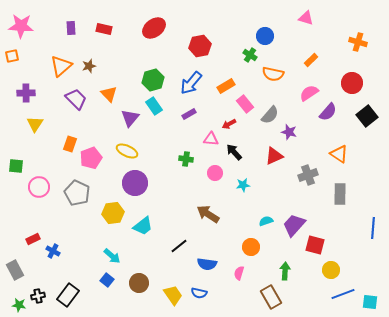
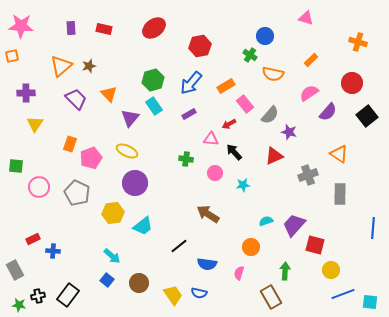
blue cross at (53, 251): rotated 24 degrees counterclockwise
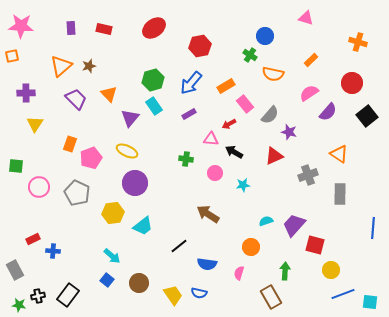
black arrow at (234, 152): rotated 18 degrees counterclockwise
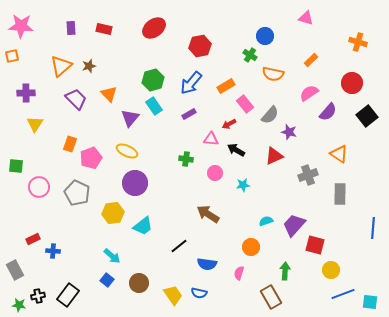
black arrow at (234, 152): moved 2 px right, 2 px up
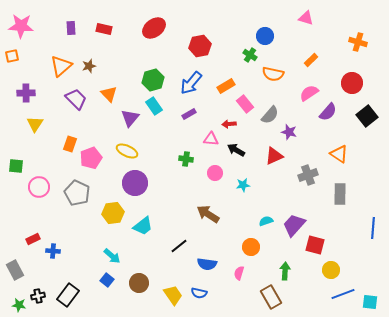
red arrow at (229, 124): rotated 24 degrees clockwise
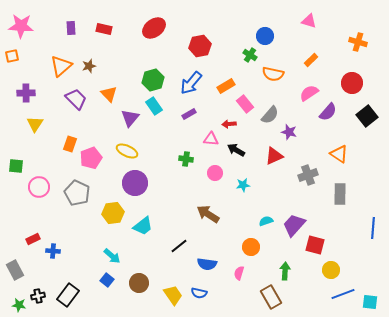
pink triangle at (306, 18): moved 3 px right, 3 px down
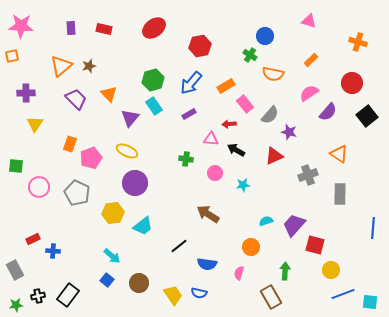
green star at (19, 305): moved 3 px left; rotated 16 degrees counterclockwise
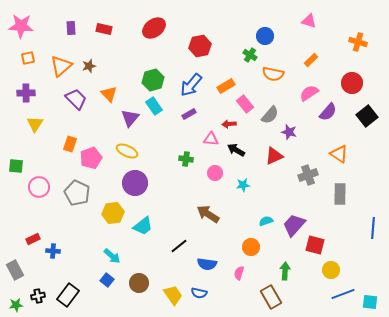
orange square at (12, 56): moved 16 px right, 2 px down
blue arrow at (191, 83): moved 2 px down
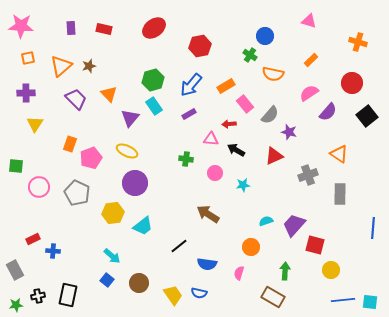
blue line at (343, 294): moved 6 px down; rotated 15 degrees clockwise
black rectangle at (68, 295): rotated 25 degrees counterclockwise
brown rectangle at (271, 297): moved 2 px right; rotated 30 degrees counterclockwise
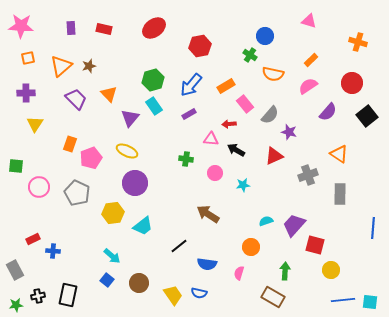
pink semicircle at (309, 93): moved 1 px left, 7 px up
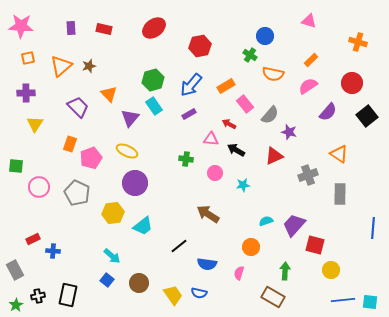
purple trapezoid at (76, 99): moved 2 px right, 8 px down
red arrow at (229, 124): rotated 32 degrees clockwise
green star at (16, 305): rotated 24 degrees counterclockwise
